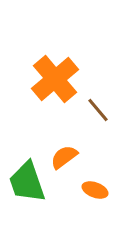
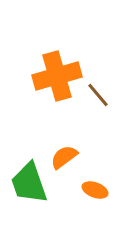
orange cross: moved 2 px right, 3 px up; rotated 24 degrees clockwise
brown line: moved 15 px up
green trapezoid: moved 2 px right, 1 px down
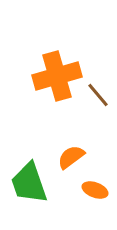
orange semicircle: moved 7 px right
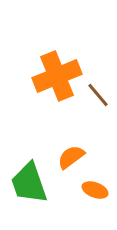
orange cross: rotated 6 degrees counterclockwise
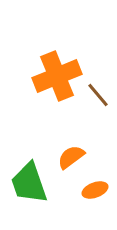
orange ellipse: rotated 40 degrees counterclockwise
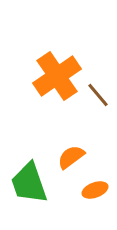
orange cross: rotated 12 degrees counterclockwise
